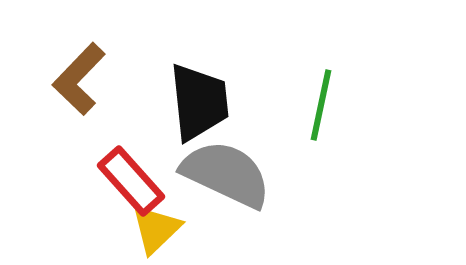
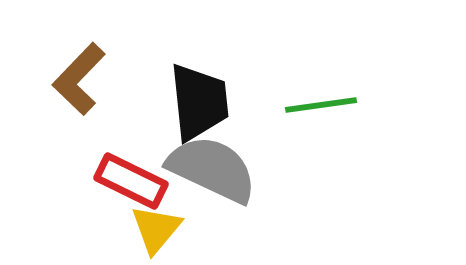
green line: rotated 70 degrees clockwise
gray semicircle: moved 14 px left, 5 px up
red rectangle: rotated 22 degrees counterclockwise
yellow triangle: rotated 6 degrees counterclockwise
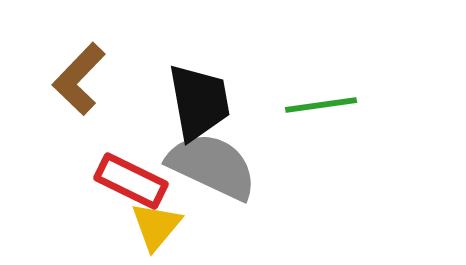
black trapezoid: rotated 4 degrees counterclockwise
gray semicircle: moved 3 px up
yellow triangle: moved 3 px up
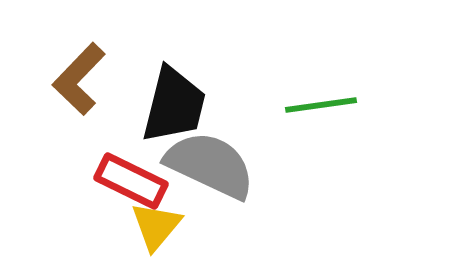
black trapezoid: moved 25 px left, 3 px down; rotated 24 degrees clockwise
gray semicircle: moved 2 px left, 1 px up
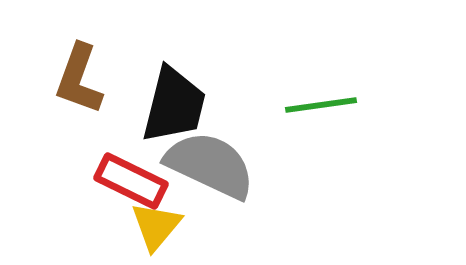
brown L-shape: rotated 24 degrees counterclockwise
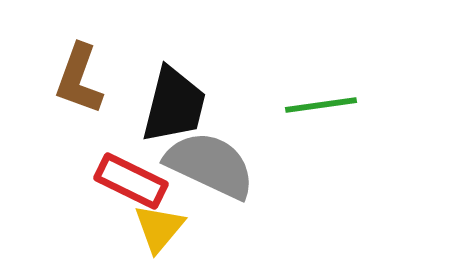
yellow triangle: moved 3 px right, 2 px down
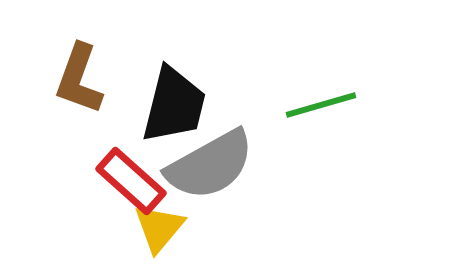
green line: rotated 8 degrees counterclockwise
gray semicircle: rotated 126 degrees clockwise
red rectangle: rotated 16 degrees clockwise
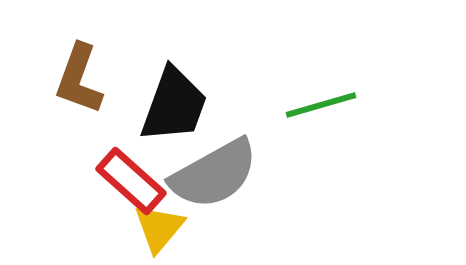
black trapezoid: rotated 6 degrees clockwise
gray semicircle: moved 4 px right, 9 px down
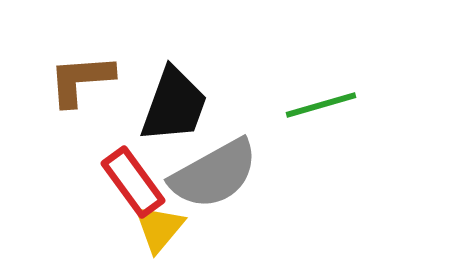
brown L-shape: moved 2 px right, 1 px down; rotated 66 degrees clockwise
red rectangle: moved 2 px right, 1 px down; rotated 12 degrees clockwise
